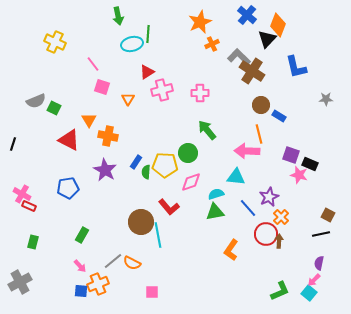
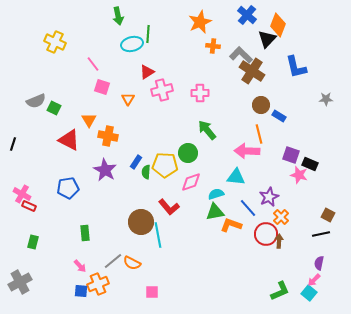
orange cross at (212, 44): moved 1 px right, 2 px down; rotated 32 degrees clockwise
gray L-shape at (239, 57): moved 2 px right, 2 px up
green rectangle at (82, 235): moved 3 px right, 2 px up; rotated 35 degrees counterclockwise
orange L-shape at (231, 250): moved 25 px up; rotated 75 degrees clockwise
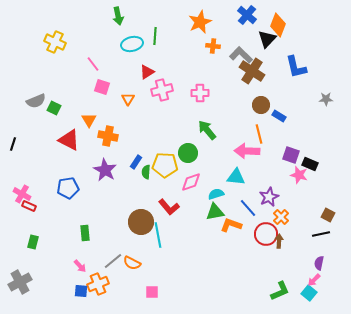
green line at (148, 34): moved 7 px right, 2 px down
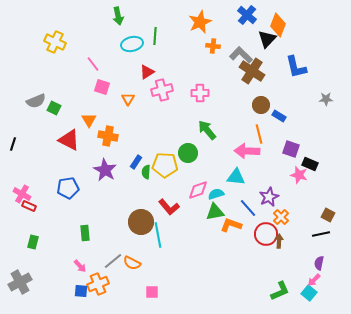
purple square at (291, 155): moved 6 px up
pink diamond at (191, 182): moved 7 px right, 8 px down
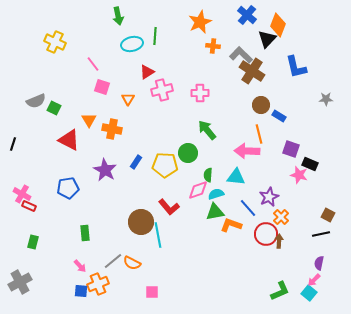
orange cross at (108, 136): moved 4 px right, 7 px up
green semicircle at (146, 172): moved 62 px right, 3 px down
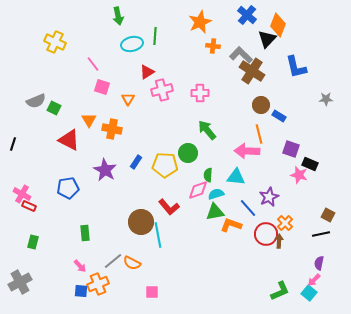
orange cross at (281, 217): moved 4 px right, 6 px down
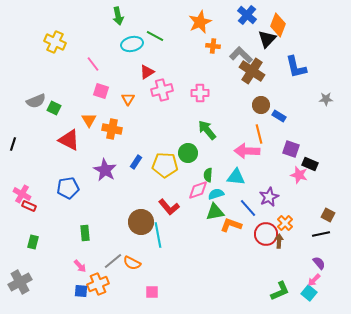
green line at (155, 36): rotated 66 degrees counterclockwise
pink square at (102, 87): moved 1 px left, 4 px down
purple semicircle at (319, 263): rotated 128 degrees clockwise
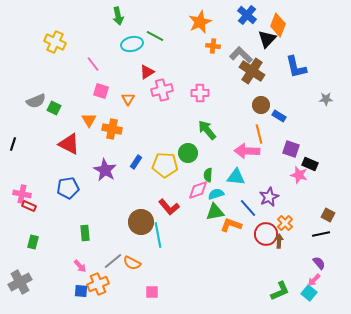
red triangle at (69, 140): moved 4 px down
pink cross at (22, 194): rotated 18 degrees counterclockwise
